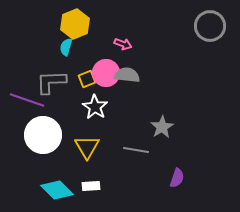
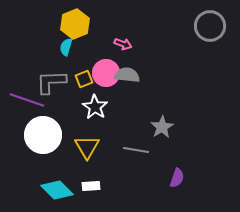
yellow square: moved 3 px left
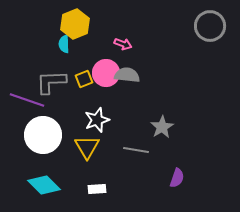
cyan semicircle: moved 2 px left, 3 px up; rotated 18 degrees counterclockwise
white star: moved 2 px right, 13 px down; rotated 20 degrees clockwise
white rectangle: moved 6 px right, 3 px down
cyan diamond: moved 13 px left, 5 px up
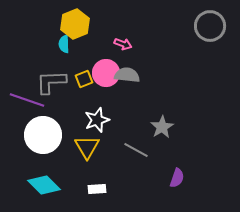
gray line: rotated 20 degrees clockwise
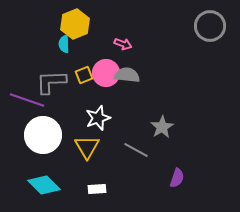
yellow square: moved 4 px up
white star: moved 1 px right, 2 px up
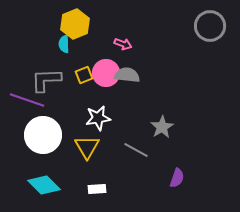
gray L-shape: moved 5 px left, 2 px up
white star: rotated 10 degrees clockwise
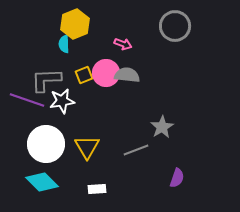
gray circle: moved 35 px left
white star: moved 36 px left, 17 px up
white circle: moved 3 px right, 9 px down
gray line: rotated 50 degrees counterclockwise
cyan diamond: moved 2 px left, 3 px up
